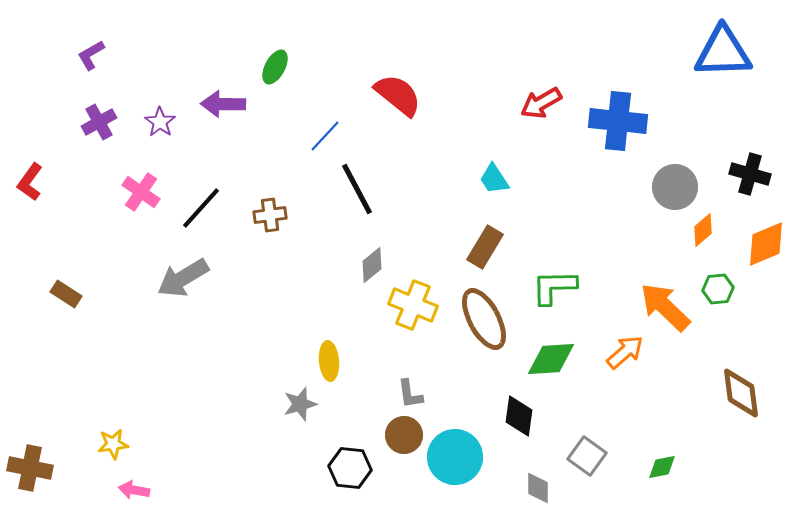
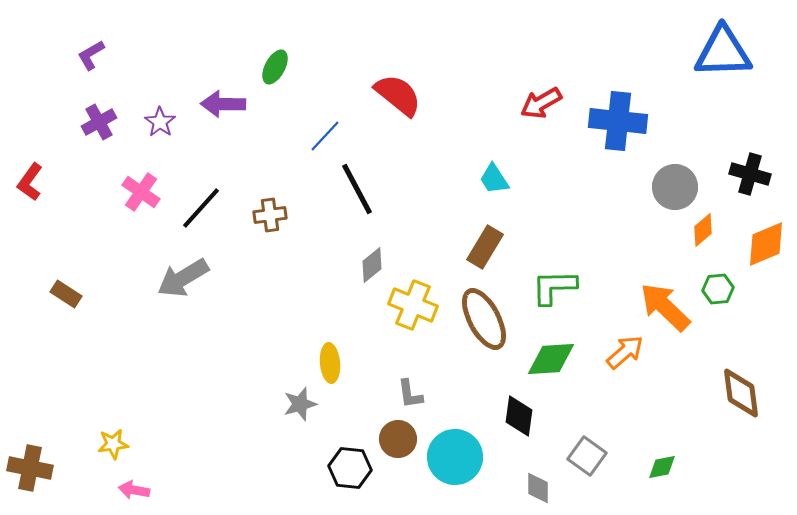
yellow ellipse at (329, 361): moved 1 px right, 2 px down
brown circle at (404, 435): moved 6 px left, 4 px down
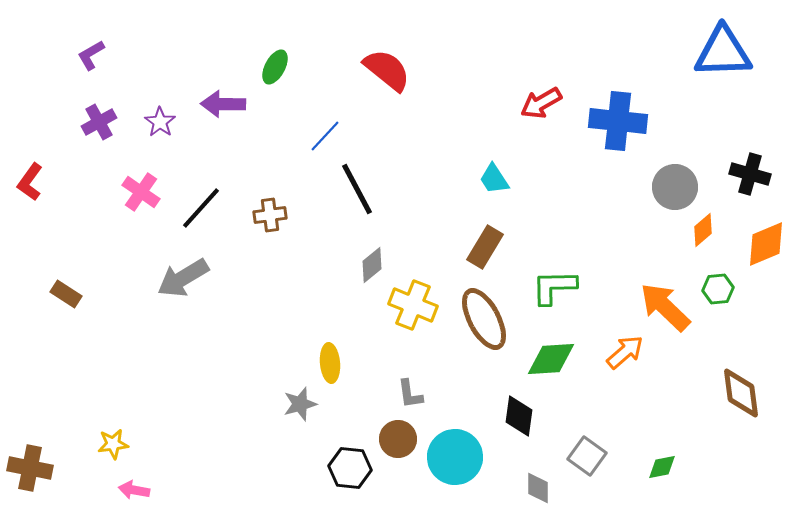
red semicircle at (398, 95): moved 11 px left, 25 px up
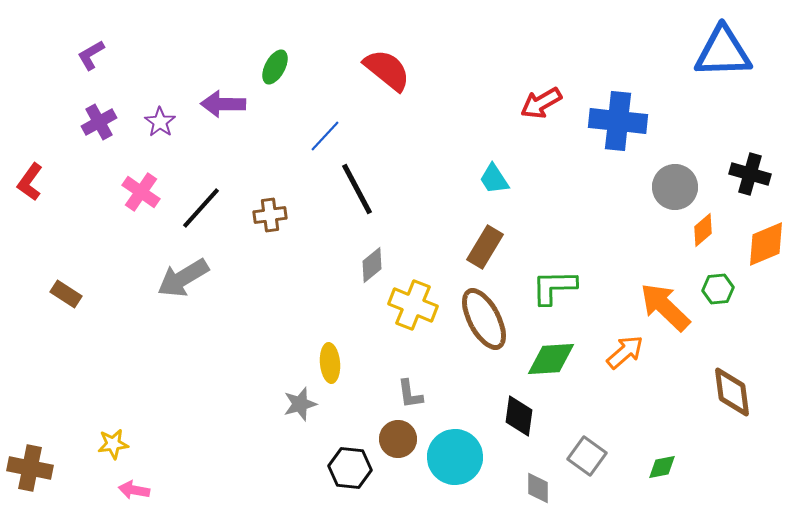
brown diamond at (741, 393): moved 9 px left, 1 px up
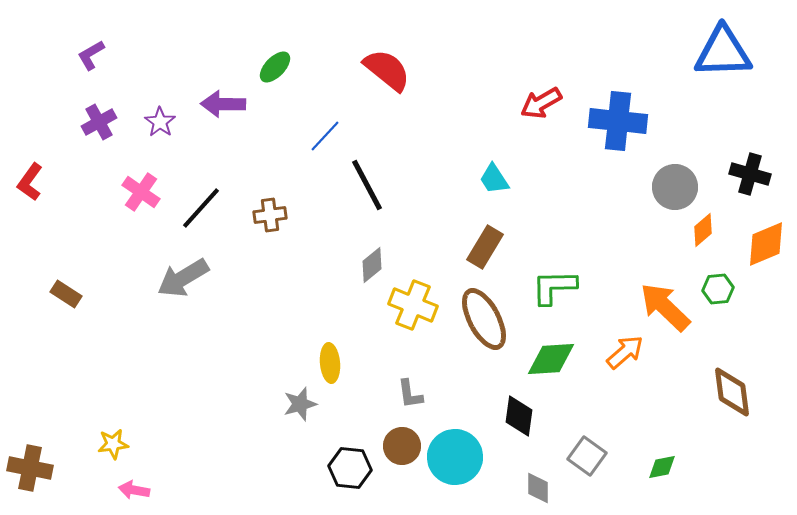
green ellipse at (275, 67): rotated 16 degrees clockwise
black line at (357, 189): moved 10 px right, 4 px up
brown circle at (398, 439): moved 4 px right, 7 px down
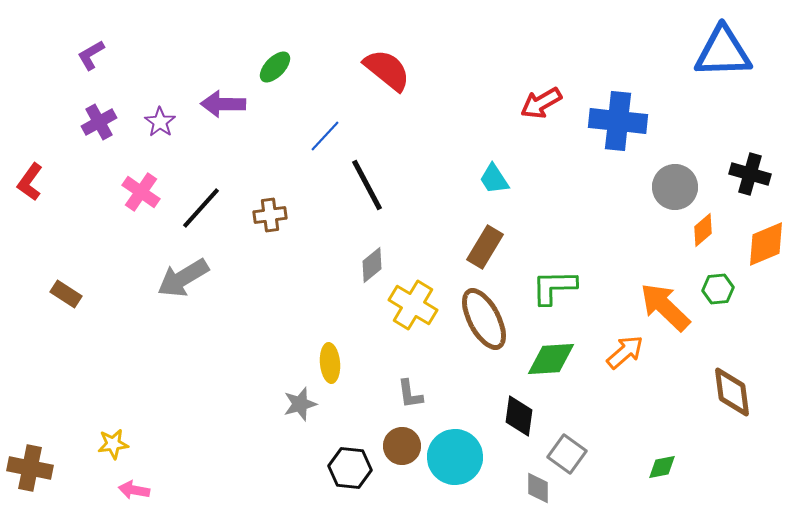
yellow cross at (413, 305): rotated 9 degrees clockwise
gray square at (587, 456): moved 20 px left, 2 px up
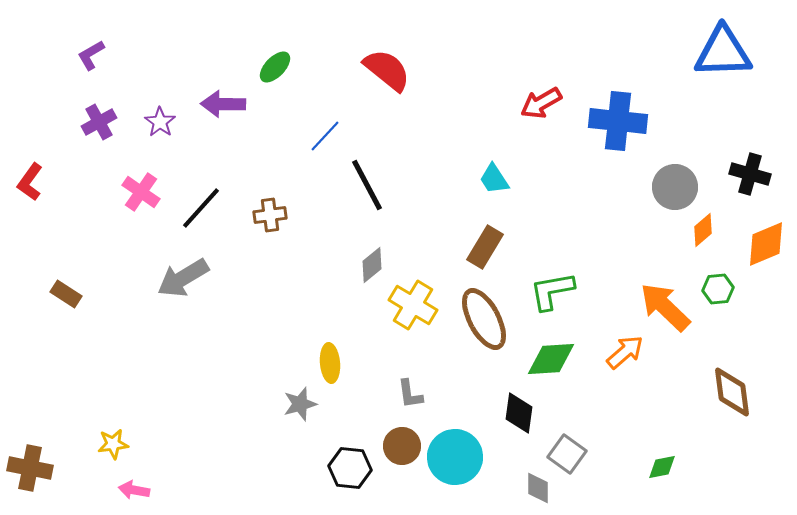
green L-shape at (554, 287): moved 2 px left, 4 px down; rotated 9 degrees counterclockwise
black diamond at (519, 416): moved 3 px up
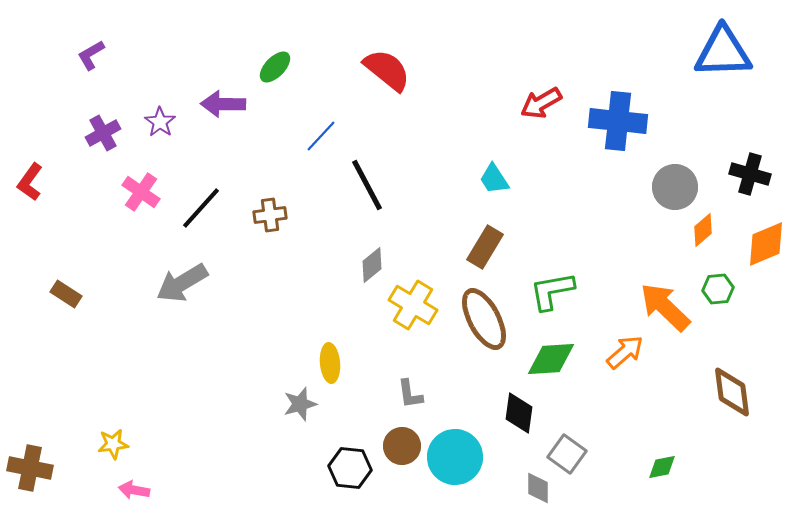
purple cross at (99, 122): moved 4 px right, 11 px down
blue line at (325, 136): moved 4 px left
gray arrow at (183, 278): moved 1 px left, 5 px down
